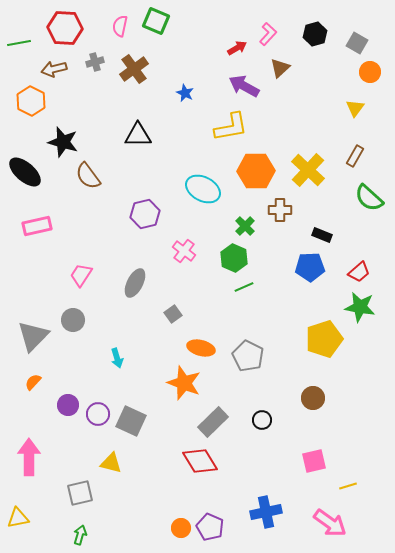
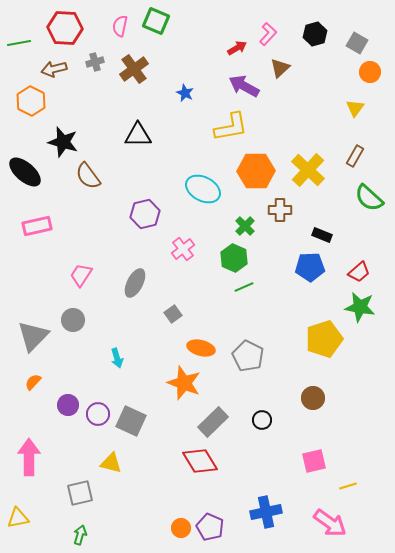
pink cross at (184, 251): moved 1 px left, 2 px up; rotated 15 degrees clockwise
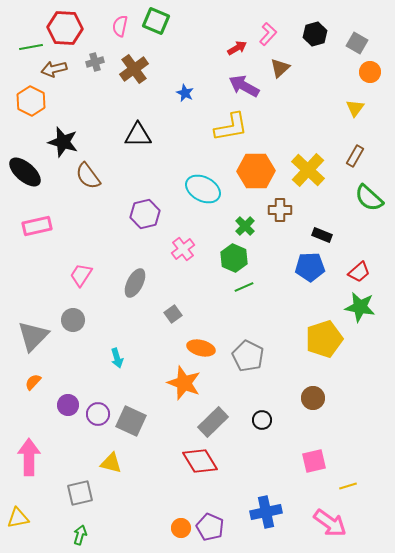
green line at (19, 43): moved 12 px right, 4 px down
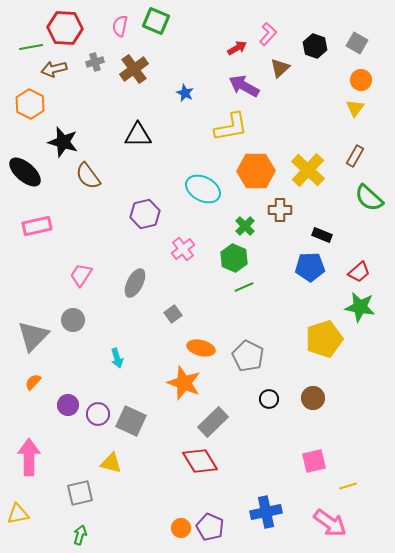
black hexagon at (315, 34): moved 12 px down; rotated 25 degrees counterclockwise
orange circle at (370, 72): moved 9 px left, 8 px down
orange hexagon at (31, 101): moved 1 px left, 3 px down
black circle at (262, 420): moved 7 px right, 21 px up
yellow triangle at (18, 518): moved 4 px up
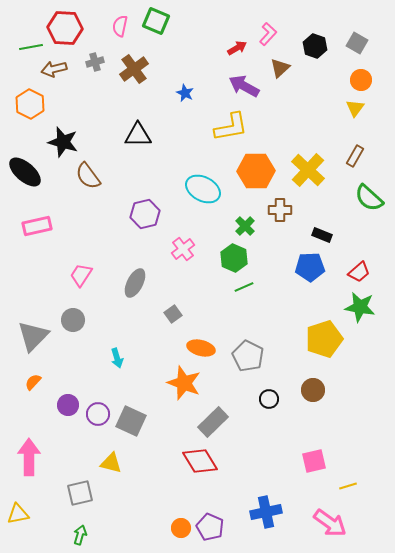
brown circle at (313, 398): moved 8 px up
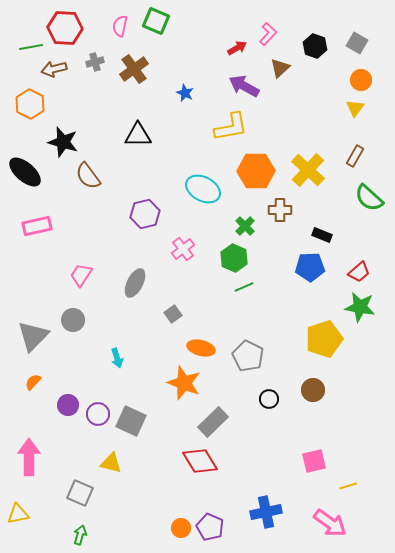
gray square at (80, 493): rotated 36 degrees clockwise
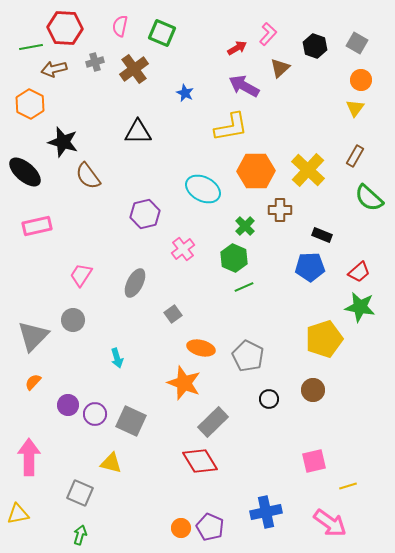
green square at (156, 21): moved 6 px right, 12 px down
black triangle at (138, 135): moved 3 px up
purple circle at (98, 414): moved 3 px left
